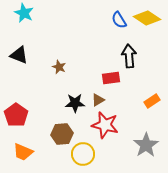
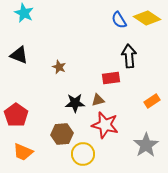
brown triangle: rotated 16 degrees clockwise
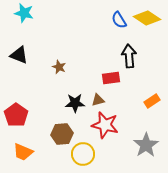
cyan star: rotated 12 degrees counterclockwise
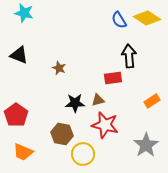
brown star: moved 1 px down
red rectangle: moved 2 px right
brown hexagon: rotated 15 degrees clockwise
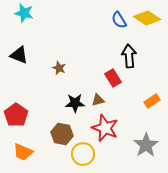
red rectangle: rotated 66 degrees clockwise
red star: moved 3 px down; rotated 8 degrees clockwise
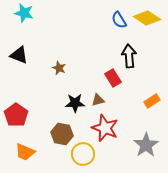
orange trapezoid: moved 2 px right
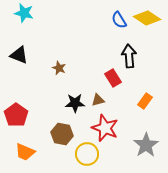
orange rectangle: moved 7 px left; rotated 21 degrees counterclockwise
yellow circle: moved 4 px right
